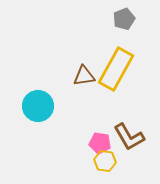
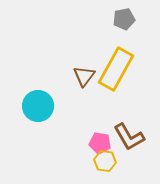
gray pentagon: rotated 10 degrees clockwise
brown triangle: rotated 45 degrees counterclockwise
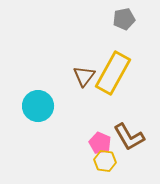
yellow rectangle: moved 3 px left, 4 px down
pink pentagon: rotated 15 degrees clockwise
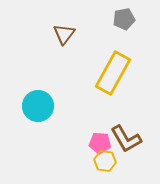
brown triangle: moved 20 px left, 42 px up
brown L-shape: moved 3 px left, 2 px down
pink pentagon: rotated 20 degrees counterclockwise
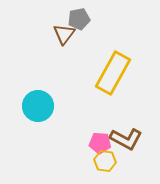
gray pentagon: moved 45 px left
brown L-shape: rotated 32 degrees counterclockwise
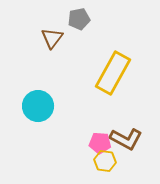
brown triangle: moved 12 px left, 4 px down
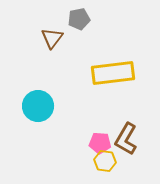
yellow rectangle: rotated 54 degrees clockwise
brown L-shape: rotated 92 degrees clockwise
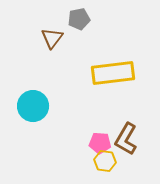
cyan circle: moved 5 px left
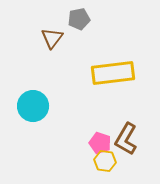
pink pentagon: rotated 15 degrees clockwise
